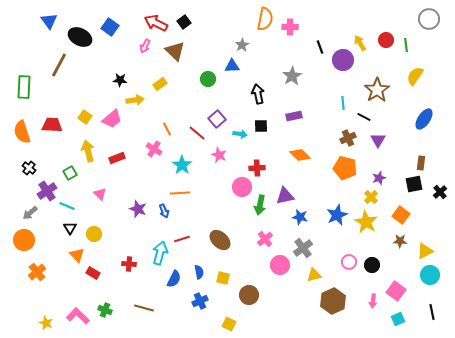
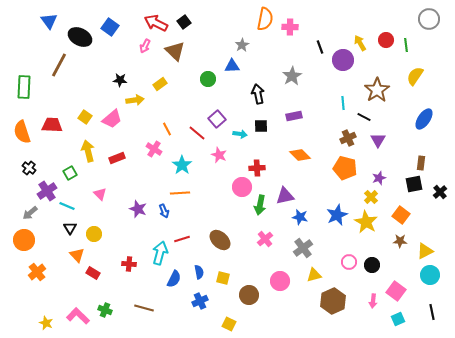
pink circle at (280, 265): moved 16 px down
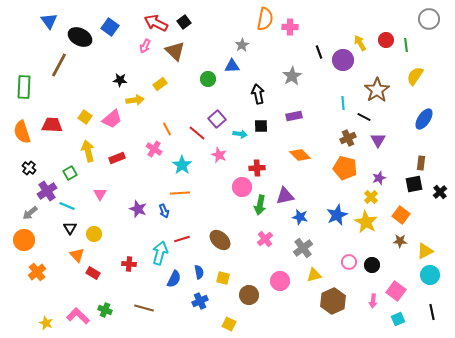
black line at (320, 47): moved 1 px left, 5 px down
pink triangle at (100, 194): rotated 16 degrees clockwise
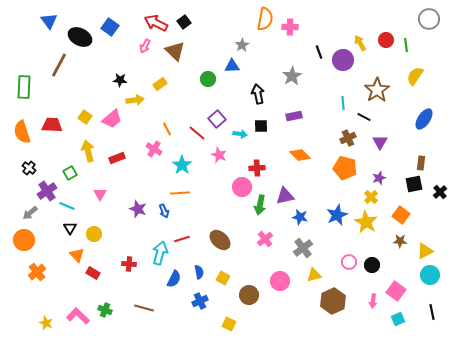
purple triangle at (378, 140): moved 2 px right, 2 px down
yellow square at (223, 278): rotated 16 degrees clockwise
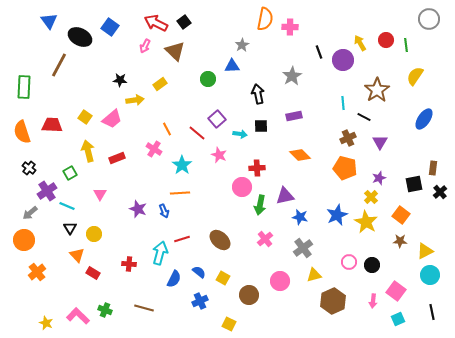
brown rectangle at (421, 163): moved 12 px right, 5 px down
blue semicircle at (199, 272): rotated 40 degrees counterclockwise
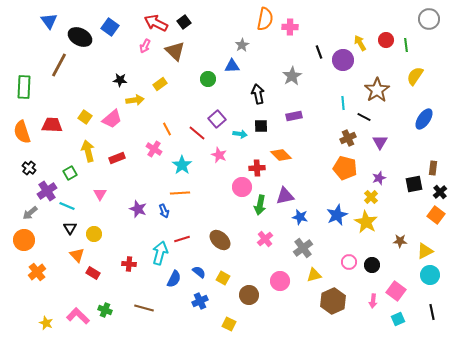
orange diamond at (300, 155): moved 19 px left
orange square at (401, 215): moved 35 px right
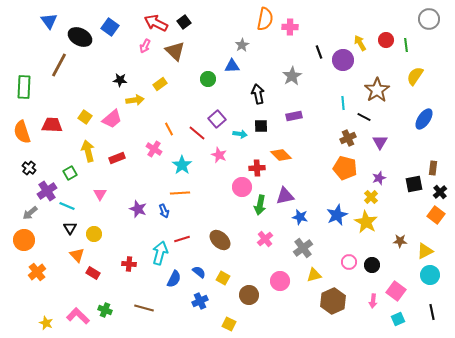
orange line at (167, 129): moved 2 px right
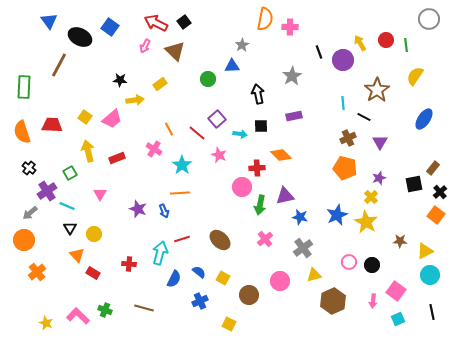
brown rectangle at (433, 168): rotated 32 degrees clockwise
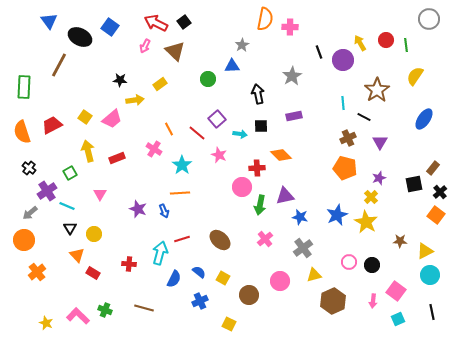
red trapezoid at (52, 125): rotated 30 degrees counterclockwise
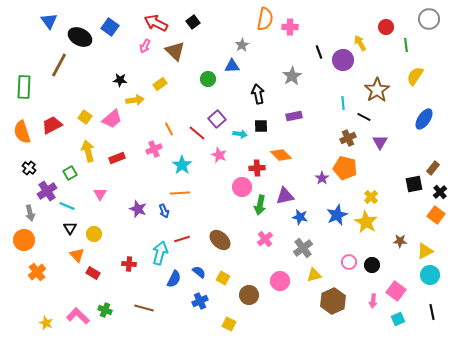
black square at (184, 22): moved 9 px right
red circle at (386, 40): moved 13 px up
pink cross at (154, 149): rotated 35 degrees clockwise
purple star at (379, 178): moved 57 px left; rotated 16 degrees counterclockwise
gray arrow at (30, 213): rotated 63 degrees counterclockwise
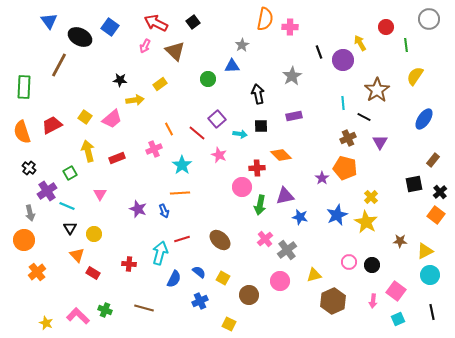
brown rectangle at (433, 168): moved 8 px up
gray cross at (303, 248): moved 16 px left, 2 px down
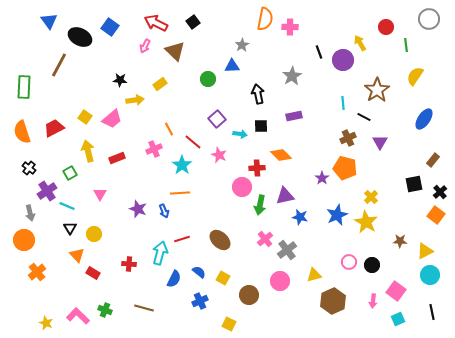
red trapezoid at (52, 125): moved 2 px right, 3 px down
red line at (197, 133): moved 4 px left, 9 px down
